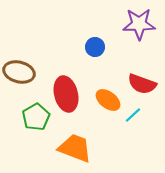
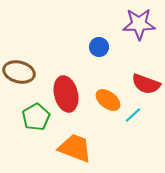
blue circle: moved 4 px right
red semicircle: moved 4 px right
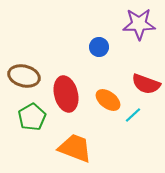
brown ellipse: moved 5 px right, 4 px down
green pentagon: moved 4 px left
